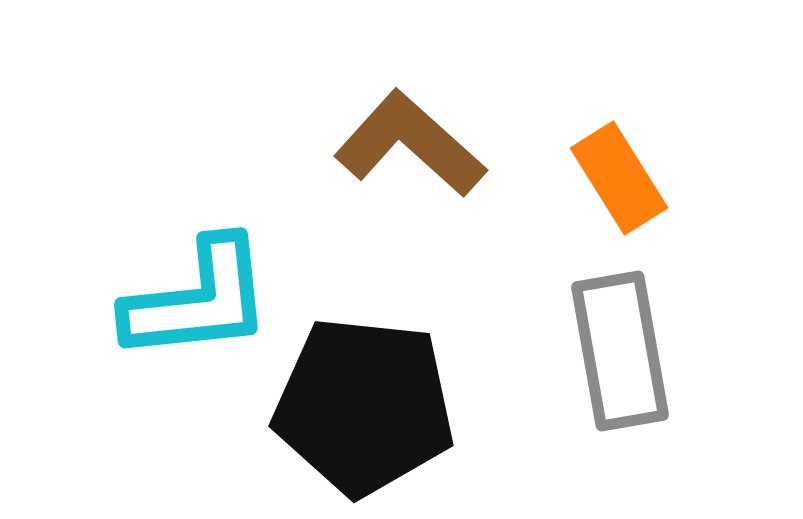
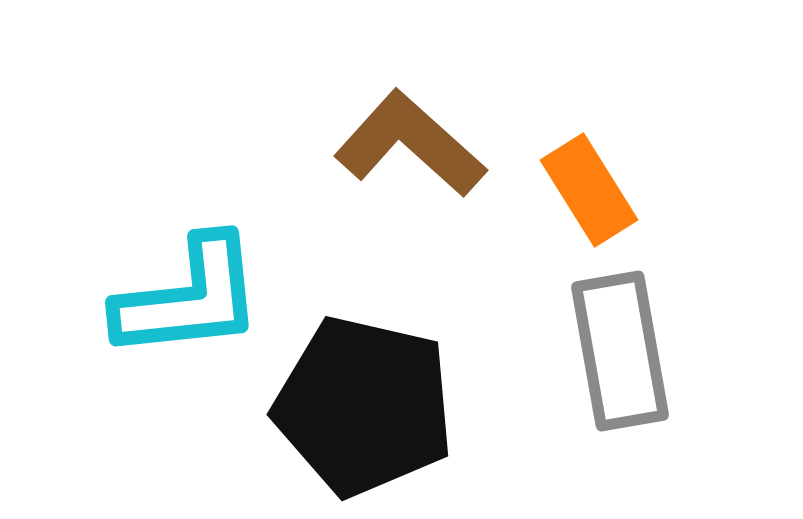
orange rectangle: moved 30 px left, 12 px down
cyan L-shape: moved 9 px left, 2 px up
black pentagon: rotated 7 degrees clockwise
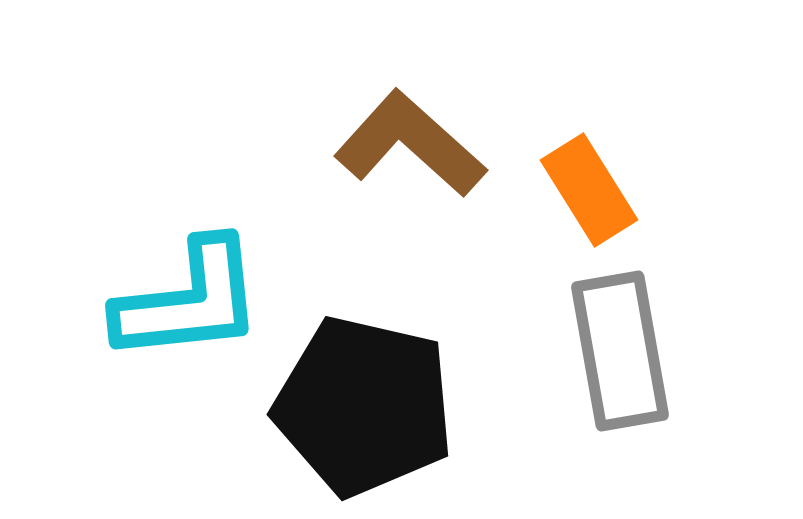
cyan L-shape: moved 3 px down
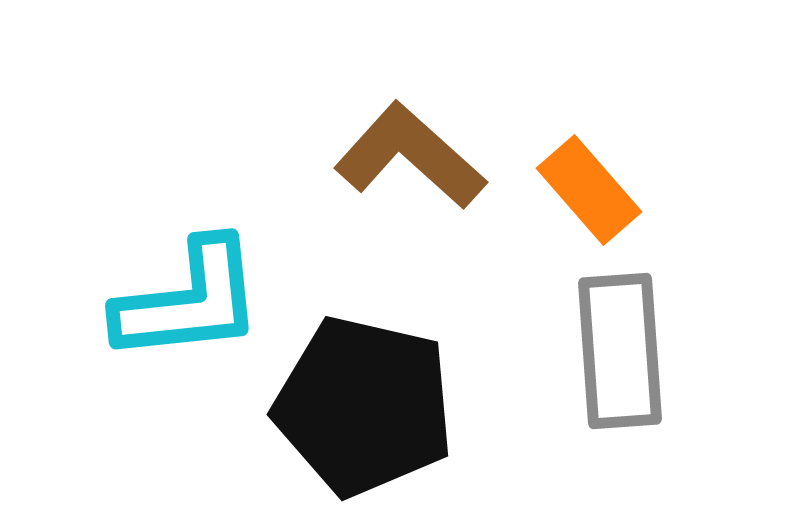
brown L-shape: moved 12 px down
orange rectangle: rotated 9 degrees counterclockwise
gray rectangle: rotated 6 degrees clockwise
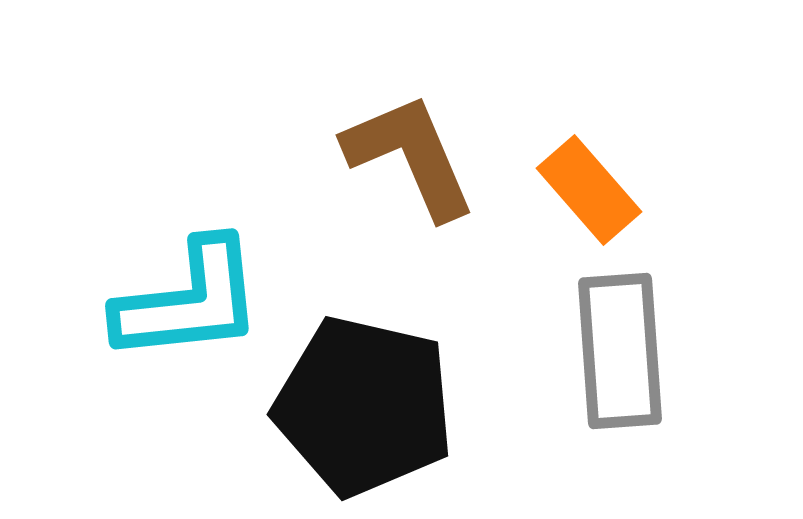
brown L-shape: rotated 25 degrees clockwise
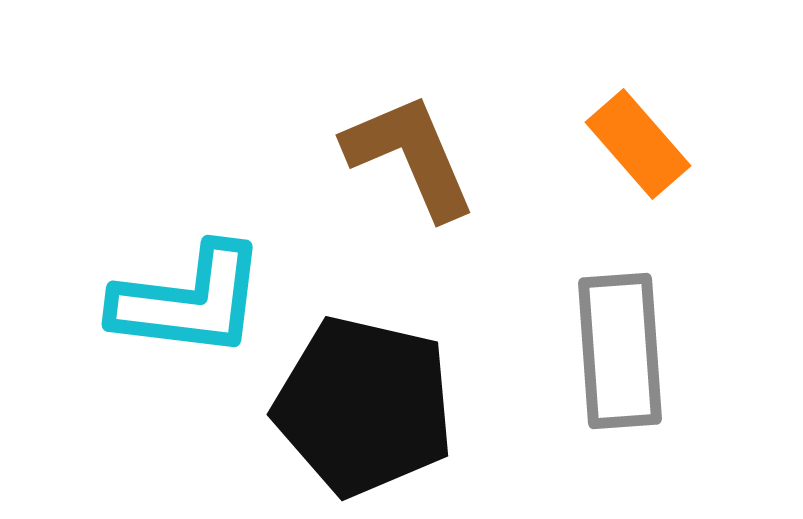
orange rectangle: moved 49 px right, 46 px up
cyan L-shape: rotated 13 degrees clockwise
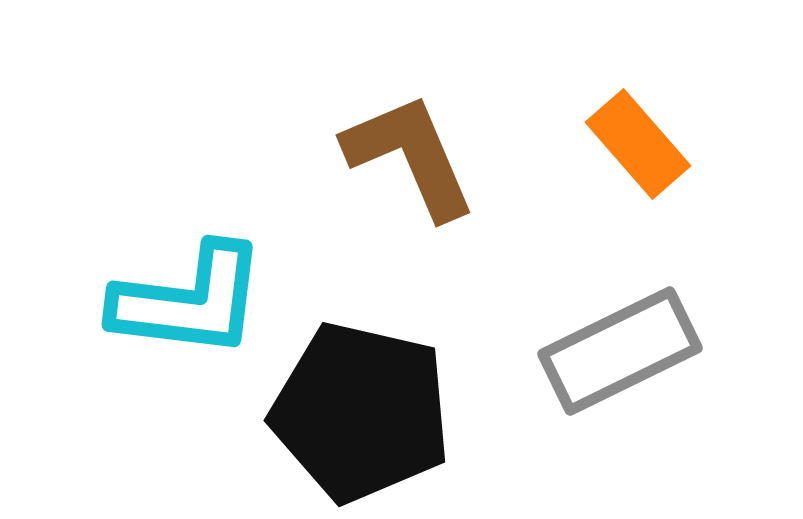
gray rectangle: rotated 68 degrees clockwise
black pentagon: moved 3 px left, 6 px down
